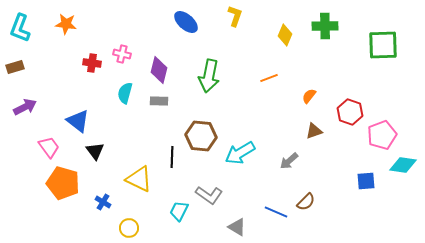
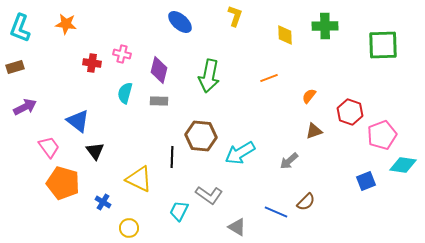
blue ellipse: moved 6 px left
yellow diamond: rotated 25 degrees counterclockwise
blue square: rotated 18 degrees counterclockwise
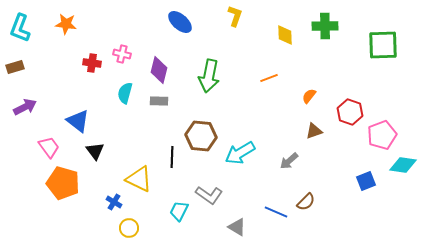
blue cross: moved 11 px right
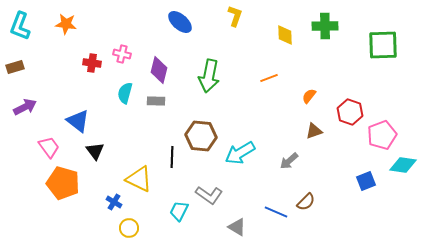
cyan L-shape: moved 2 px up
gray rectangle: moved 3 px left
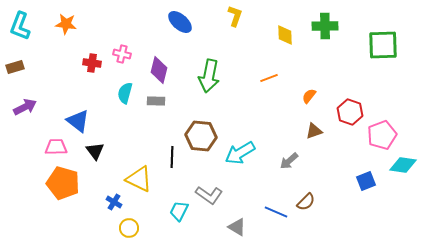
pink trapezoid: moved 7 px right; rotated 55 degrees counterclockwise
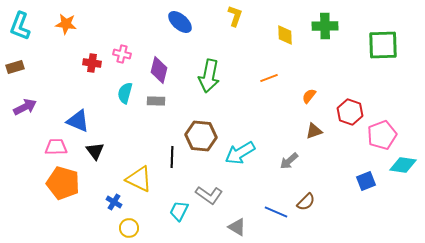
blue triangle: rotated 15 degrees counterclockwise
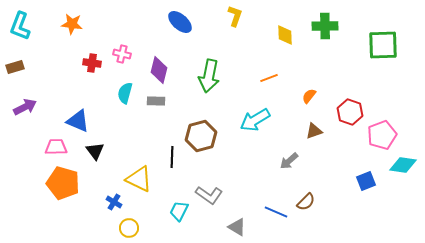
orange star: moved 6 px right
brown hexagon: rotated 20 degrees counterclockwise
cyan arrow: moved 15 px right, 33 px up
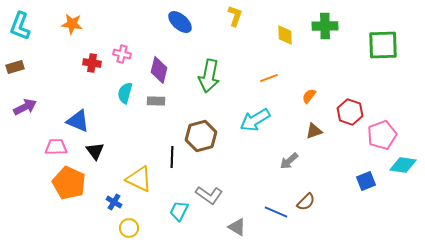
orange pentagon: moved 6 px right; rotated 8 degrees clockwise
